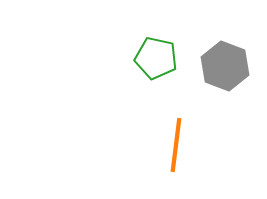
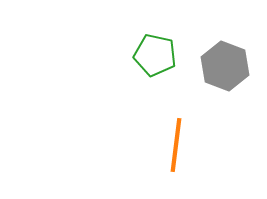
green pentagon: moved 1 px left, 3 px up
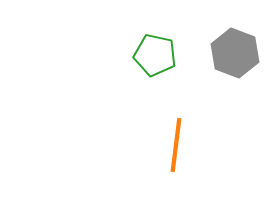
gray hexagon: moved 10 px right, 13 px up
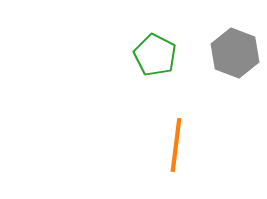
green pentagon: rotated 15 degrees clockwise
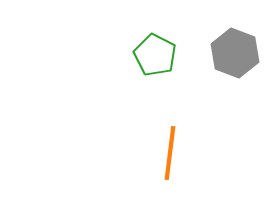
orange line: moved 6 px left, 8 px down
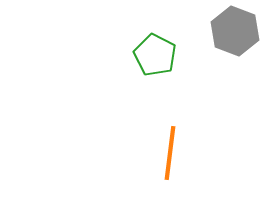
gray hexagon: moved 22 px up
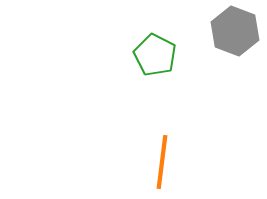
orange line: moved 8 px left, 9 px down
